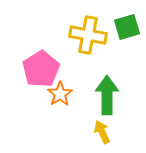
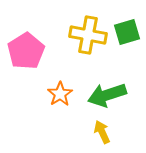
green square: moved 5 px down
pink pentagon: moved 15 px left, 18 px up
green arrow: rotated 108 degrees counterclockwise
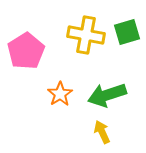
yellow cross: moved 2 px left
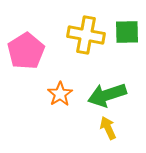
green square: rotated 16 degrees clockwise
yellow arrow: moved 6 px right, 4 px up
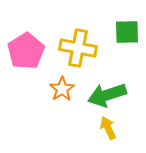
yellow cross: moved 8 px left, 13 px down
orange star: moved 2 px right, 5 px up
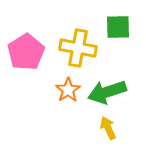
green square: moved 9 px left, 5 px up
pink pentagon: moved 1 px down
orange star: moved 6 px right, 1 px down
green arrow: moved 3 px up
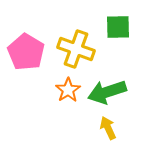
yellow cross: moved 2 px left, 1 px down; rotated 9 degrees clockwise
pink pentagon: rotated 9 degrees counterclockwise
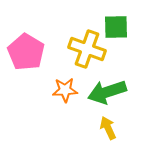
green square: moved 2 px left
yellow cross: moved 11 px right
orange star: moved 3 px left; rotated 30 degrees clockwise
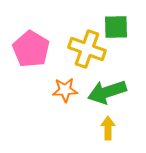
pink pentagon: moved 5 px right, 3 px up
yellow arrow: rotated 25 degrees clockwise
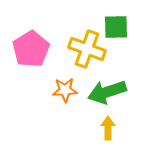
pink pentagon: rotated 9 degrees clockwise
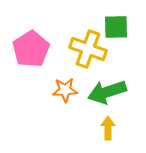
yellow cross: moved 1 px right
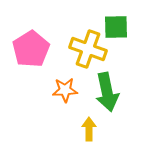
green arrow: rotated 84 degrees counterclockwise
yellow arrow: moved 19 px left, 1 px down
